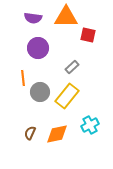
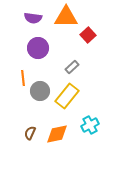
red square: rotated 35 degrees clockwise
gray circle: moved 1 px up
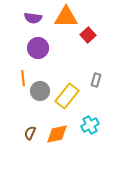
gray rectangle: moved 24 px right, 13 px down; rotated 32 degrees counterclockwise
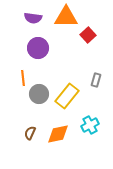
gray circle: moved 1 px left, 3 px down
orange diamond: moved 1 px right
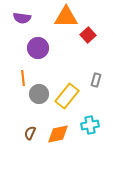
purple semicircle: moved 11 px left
cyan cross: rotated 18 degrees clockwise
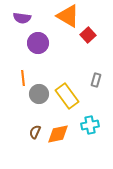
orange triangle: moved 2 px right, 1 px up; rotated 30 degrees clockwise
purple circle: moved 5 px up
yellow rectangle: rotated 75 degrees counterclockwise
brown semicircle: moved 5 px right, 1 px up
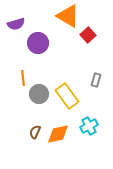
purple semicircle: moved 6 px left, 6 px down; rotated 24 degrees counterclockwise
cyan cross: moved 1 px left, 1 px down; rotated 18 degrees counterclockwise
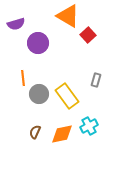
orange diamond: moved 4 px right
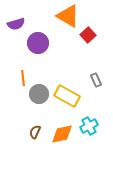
gray rectangle: rotated 40 degrees counterclockwise
yellow rectangle: rotated 25 degrees counterclockwise
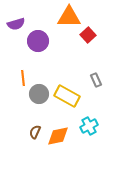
orange triangle: moved 1 px right, 1 px down; rotated 30 degrees counterclockwise
purple circle: moved 2 px up
orange diamond: moved 4 px left, 2 px down
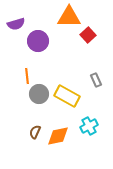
orange line: moved 4 px right, 2 px up
